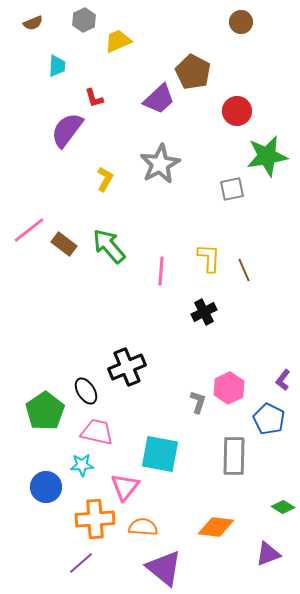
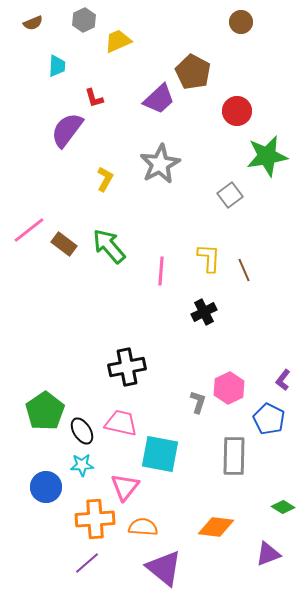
gray square at (232, 189): moved 2 px left, 6 px down; rotated 25 degrees counterclockwise
black cross at (127, 367): rotated 12 degrees clockwise
black ellipse at (86, 391): moved 4 px left, 40 px down
pink trapezoid at (97, 432): moved 24 px right, 9 px up
purple line at (81, 563): moved 6 px right
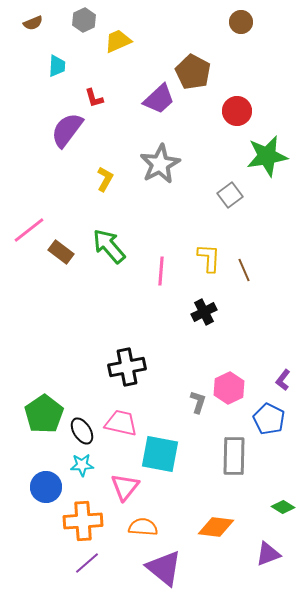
brown rectangle at (64, 244): moved 3 px left, 8 px down
green pentagon at (45, 411): moved 1 px left, 3 px down
orange cross at (95, 519): moved 12 px left, 2 px down
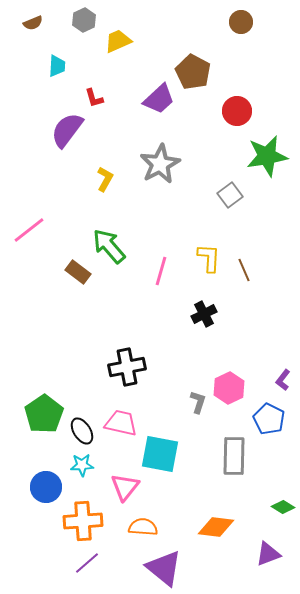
brown rectangle at (61, 252): moved 17 px right, 20 px down
pink line at (161, 271): rotated 12 degrees clockwise
black cross at (204, 312): moved 2 px down
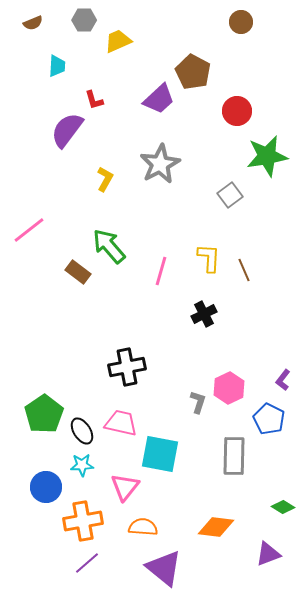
gray hexagon at (84, 20): rotated 25 degrees clockwise
red L-shape at (94, 98): moved 2 px down
orange cross at (83, 521): rotated 6 degrees counterclockwise
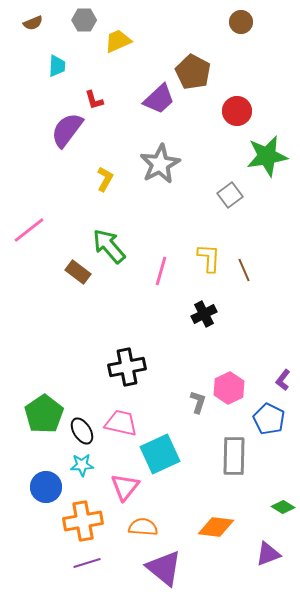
cyan square at (160, 454): rotated 36 degrees counterclockwise
purple line at (87, 563): rotated 24 degrees clockwise
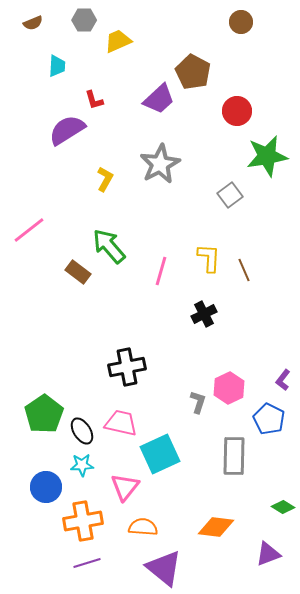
purple semicircle at (67, 130): rotated 21 degrees clockwise
